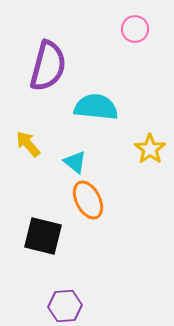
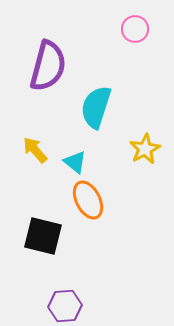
cyan semicircle: rotated 78 degrees counterclockwise
yellow arrow: moved 7 px right, 6 px down
yellow star: moved 5 px left; rotated 8 degrees clockwise
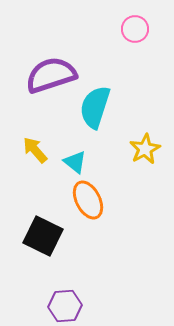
purple semicircle: moved 3 px right, 9 px down; rotated 123 degrees counterclockwise
cyan semicircle: moved 1 px left
black square: rotated 12 degrees clockwise
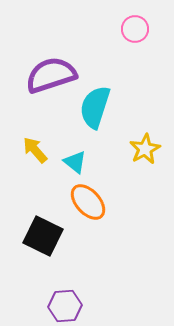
orange ellipse: moved 2 px down; rotated 15 degrees counterclockwise
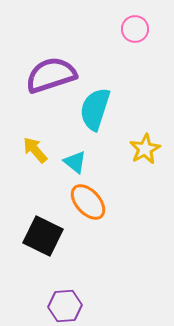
cyan semicircle: moved 2 px down
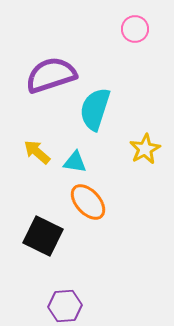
yellow arrow: moved 2 px right, 2 px down; rotated 8 degrees counterclockwise
cyan triangle: rotated 30 degrees counterclockwise
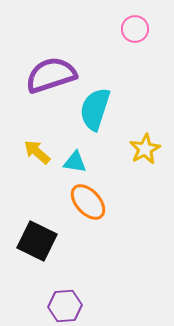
black square: moved 6 px left, 5 px down
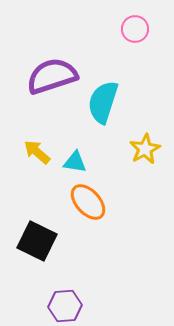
purple semicircle: moved 1 px right, 1 px down
cyan semicircle: moved 8 px right, 7 px up
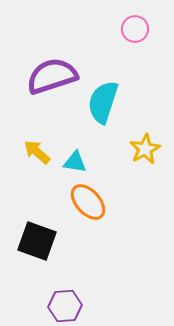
black square: rotated 6 degrees counterclockwise
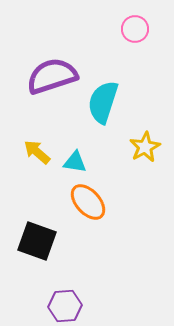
yellow star: moved 2 px up
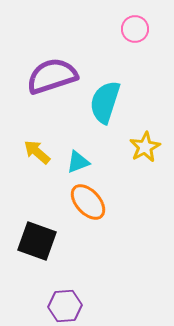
cyan semicircle: moved 2 px right
cyan triangle: moved 3 px right; rotated 30 degrees counterclockwise
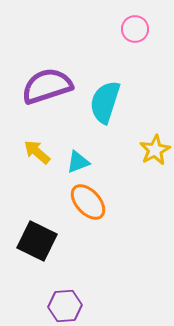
purple semicircle: moved 5 px left, 10 px down
yellow star: moved 10 px right, 3 px down
black square: rotated 6 degrees clockwise
